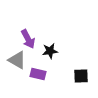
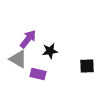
purple arrow: rotated 114 degrees counterclockwise
gray triangle: moved 1 px right, 1 px up
black square: moved 6 px right, 10 px up
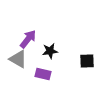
black square: moved 5 px up
purple rectangle: moved 5 px right
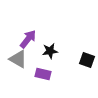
black square: moved 1 px up; rotated 21 degrees clockwise
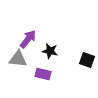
black star: rotated 21 degrees clockwise
gray triangle: rotated 24 degrees counterclockwise
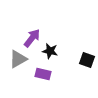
purple arrow: moved 4 px right, 1 px up
gray triangle: rotated 36 degrees counterclockwise
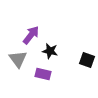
purple arrow: moved 1 px left, 3 px up
gray triangle: rotated 36 degrees counterclockwise
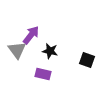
gray triangle: moved 1 px left, 9 px up
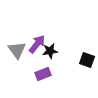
purple arrow: moved 6 px right, 9 px down
black star: rotated 21 degrees counterclockwise
purple rectangle: rotated 35 degrees counterclockwise
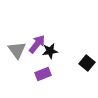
black square: moved 3 px down; rotated 21 degrees clockwise
